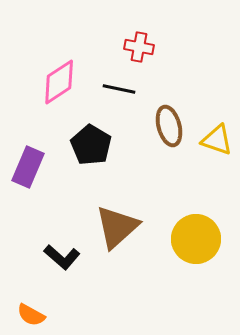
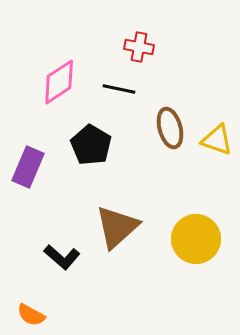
brown ellipse: moved 1 px right, 2 px down
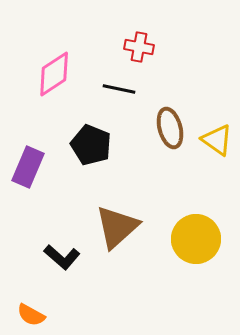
pink diamond: moved 5 px left, 8 px up
yellow triangle: rotated 16 degrees clockwise
black pentagon: rotated 9 degrees counterclockwise
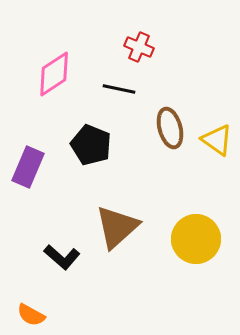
red cross: rotated 12 degrees clockwise
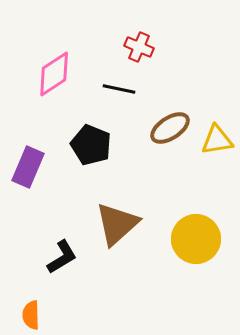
brown ellipse: rotated 72 degrees clockwise
yellow triangle: rotated 44 degrees counterclockwise
brown triangle: moved 3 px up
black L-shape: rotated 72 degrees counterclockwise
orange semicircle: rotated 60 degrees clockwise
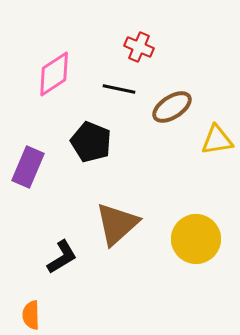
brown ellipse: moved 2 px right, 21 px up
black pentagon: moved 3 px up
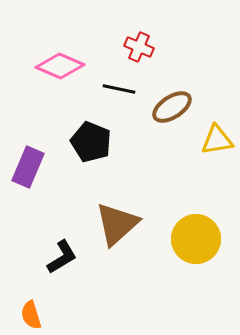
pink diamond: moved 6 px right, 8 px up; rotated 57 degrees clockwise
orange semicircle: rotated 16 degrees counterclockwise
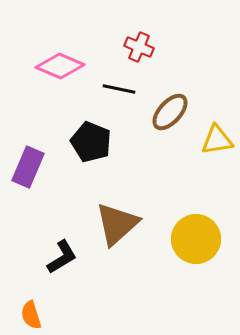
brown ellipse: moved 2 px left, 5 px down; rotated 15 degrees counterclockwise
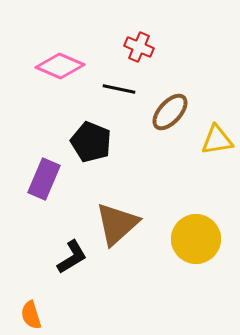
purple rectangle: moved 16 px right, 12 px down
black L-shape: moved 10 px right
